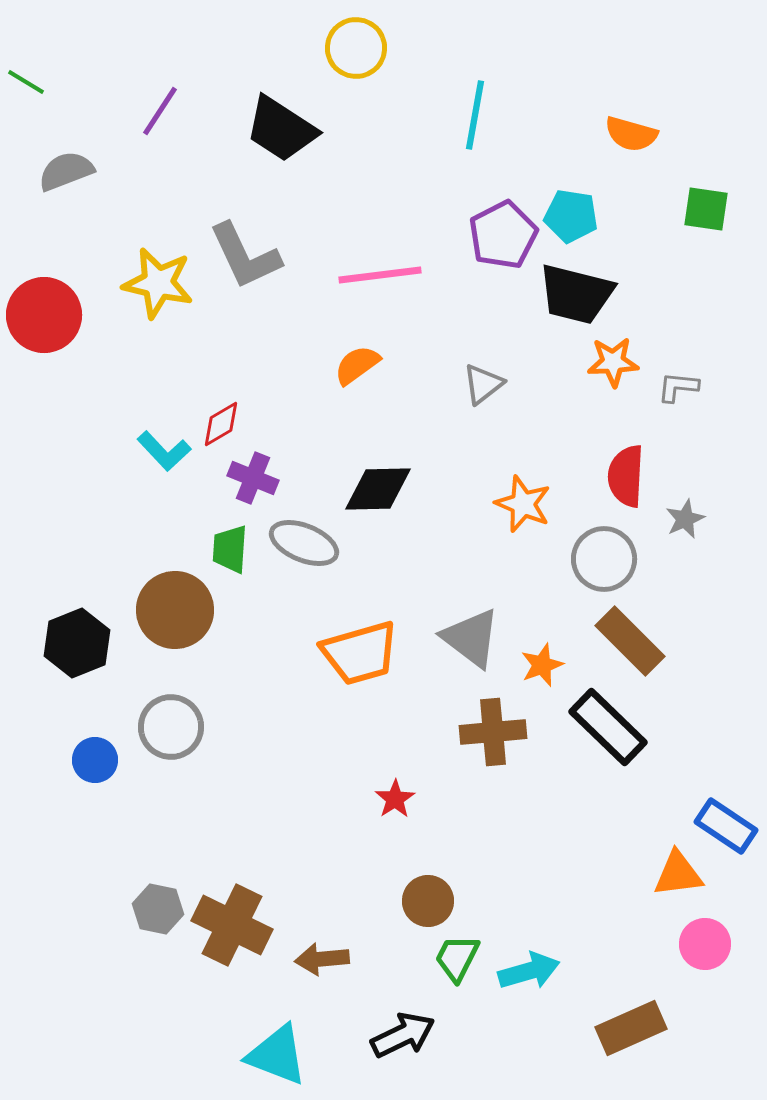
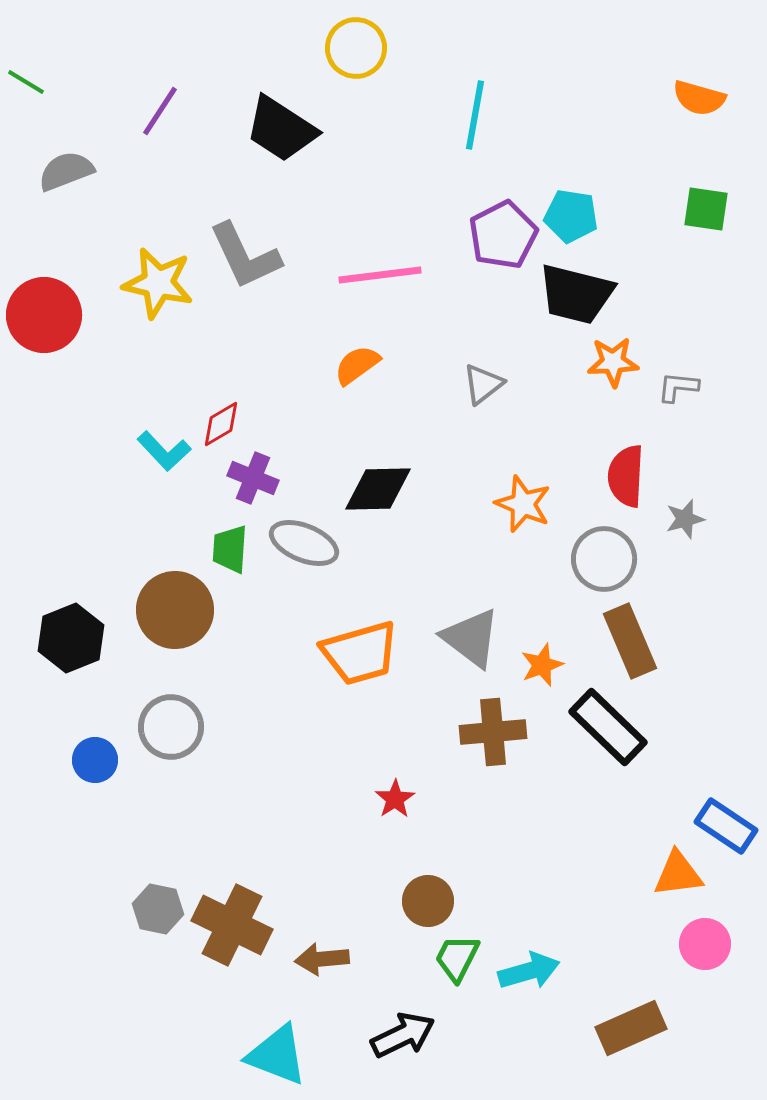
orange semicircle at (631, 134): moved 68 px right, 36 px up
gray star at (685, 519): rotated 9 degrees clockwise
brown rectangle at (630, 641): rotated 22 degrees clockwise
black hexagon at (77, 643): moved 6 px left, 5 px up
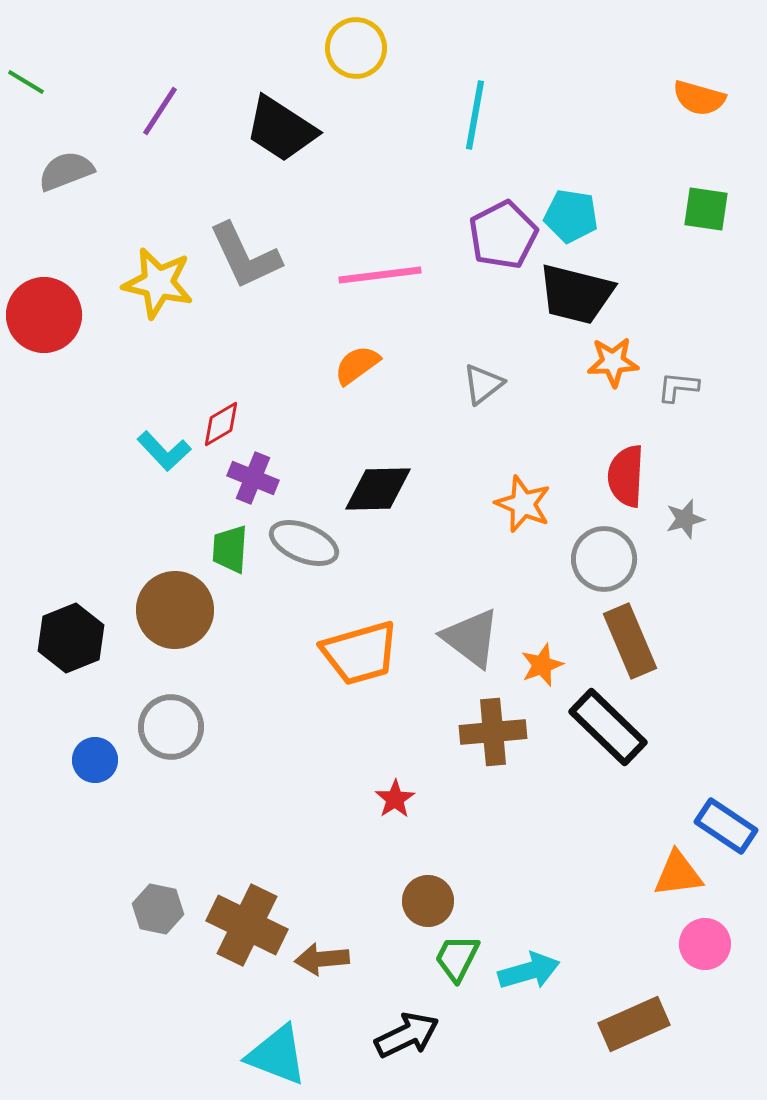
brown cross at (232, 925): moved 15 px right
brown rectangle at (631, 1028): moved 3 px right, 4 px up
black arrow at (403, 1035): moved 4 px right
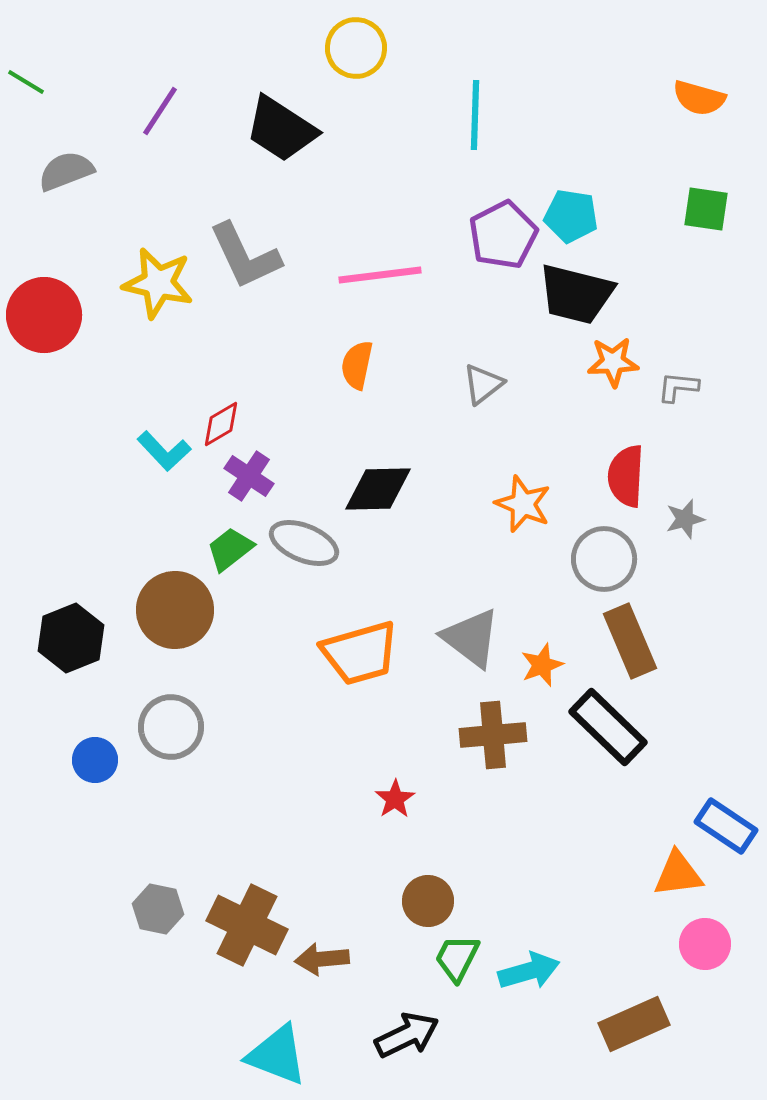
cyan line at (475, 115): rotated 8 degrees counterclockwise
orange semicircle at (357, 365): rotated 42 degrees counterclockwise
purple cross at (253, 478): moved 4 px left, 2 px up; rotated 12 degrees clockwise
green trapezoid at (230, 549): rotated 48 degrees clockwise
brown cross at (493, 732): moved 3 px down
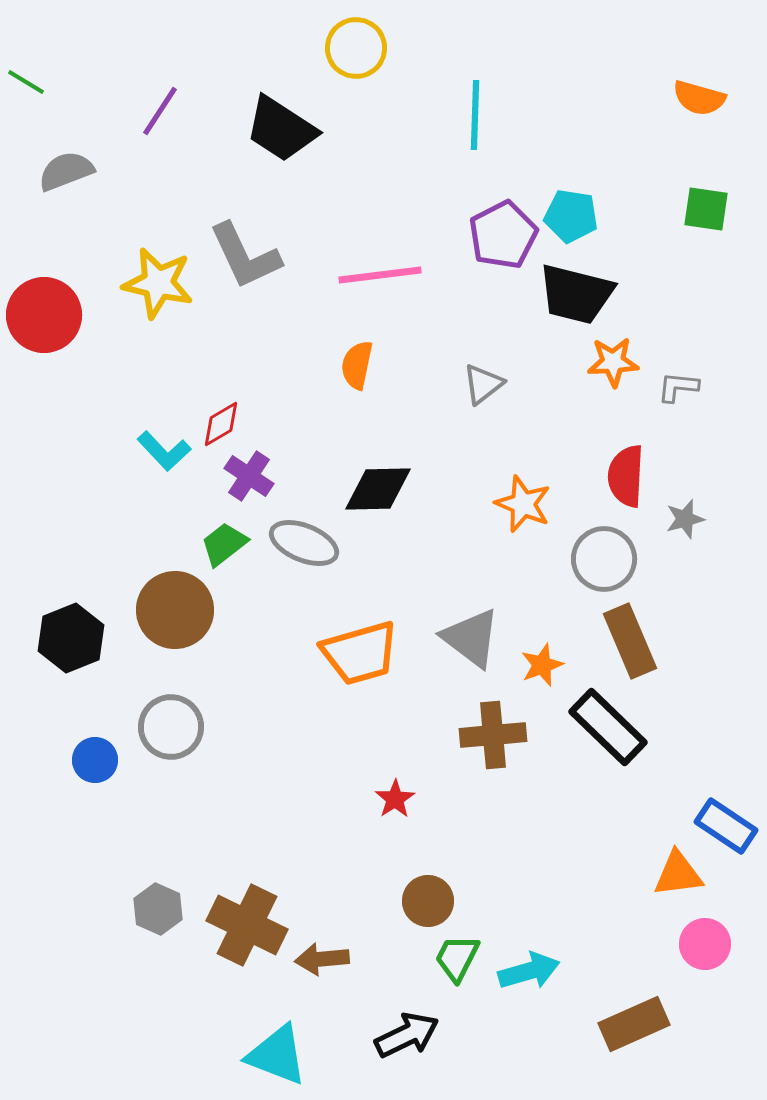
green trapezoid at (230, 549): moved 6 px left, 5 px up
gray hexagon at (158, 909): rotated 12 degrees clockwise
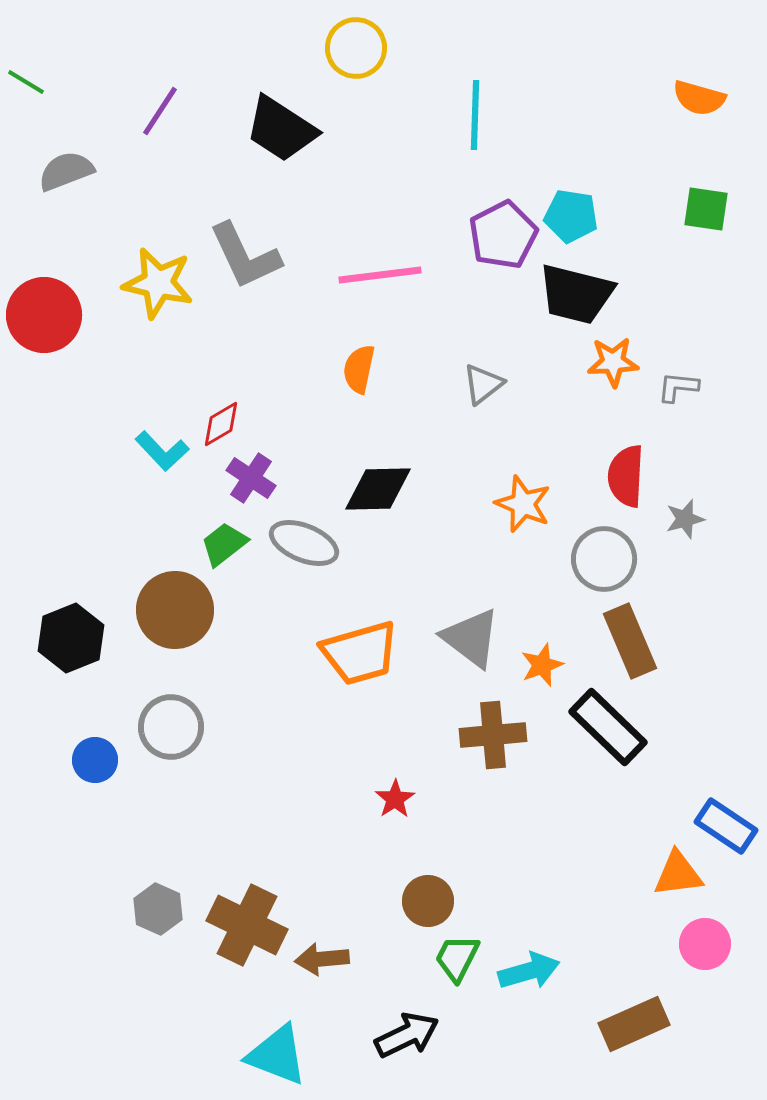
orange semicircle at (357, 365): moved 2 px right, 4 px down
cyan L-shape at (164, 451): moved 2 px left
purple cross at (249, 476): moved 2 px right, 2 px down
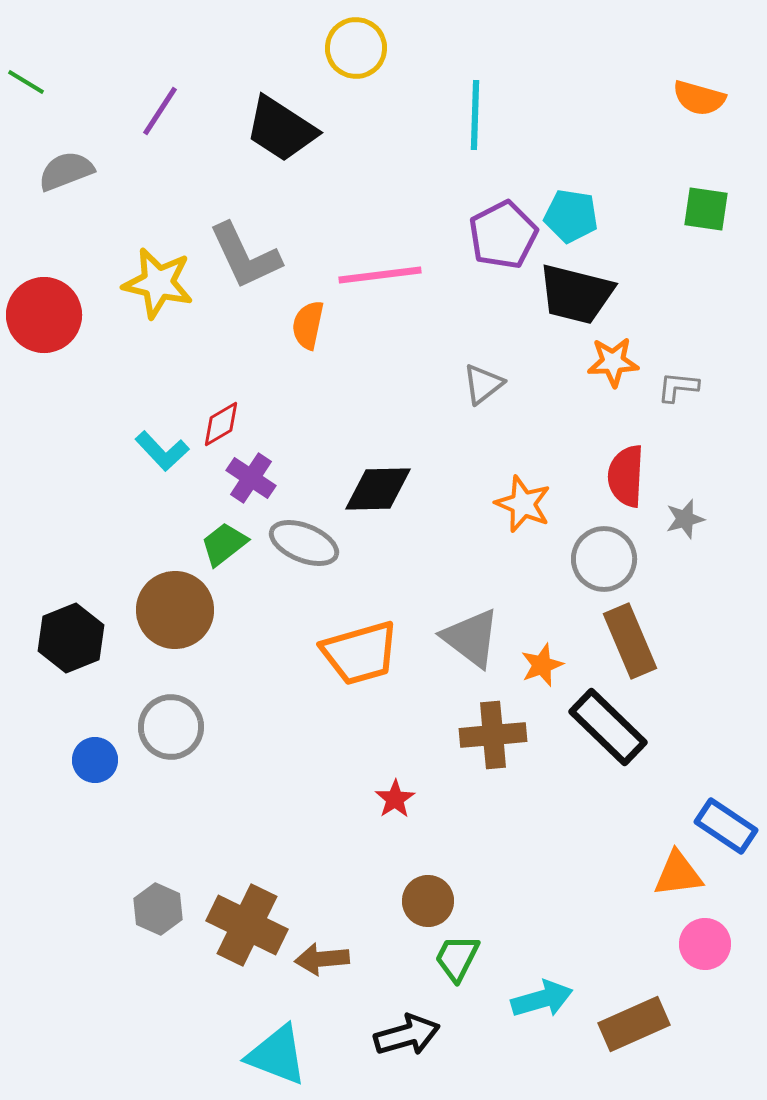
orange semicircle at (359, 369): moved 51 px left, 44 px up
cyan arrow at (529, 971): moved 13 px right, 28 px down
black arrow at (407, 1035): rotated 10 degrees clockwise
